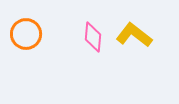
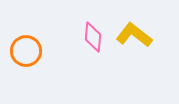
orange circle: moved 17 px down
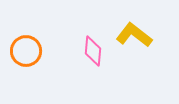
pink diamond: moved 14 px down
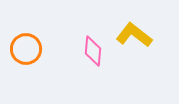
orange circle: moved 2 px up
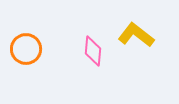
yellow L-shape: moved 2 px right
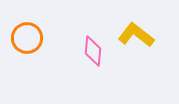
orange circle: moved 1 px right, 11 px up
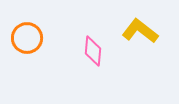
yellow L-shape: moved 4 px right, 4 px up
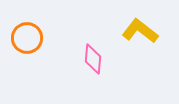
pink diamond: moved 8 px down
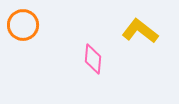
orange circle: moved 4 px left, 13 px up
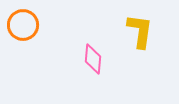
yellow L-shape: rotated 60 degrees clockwise
